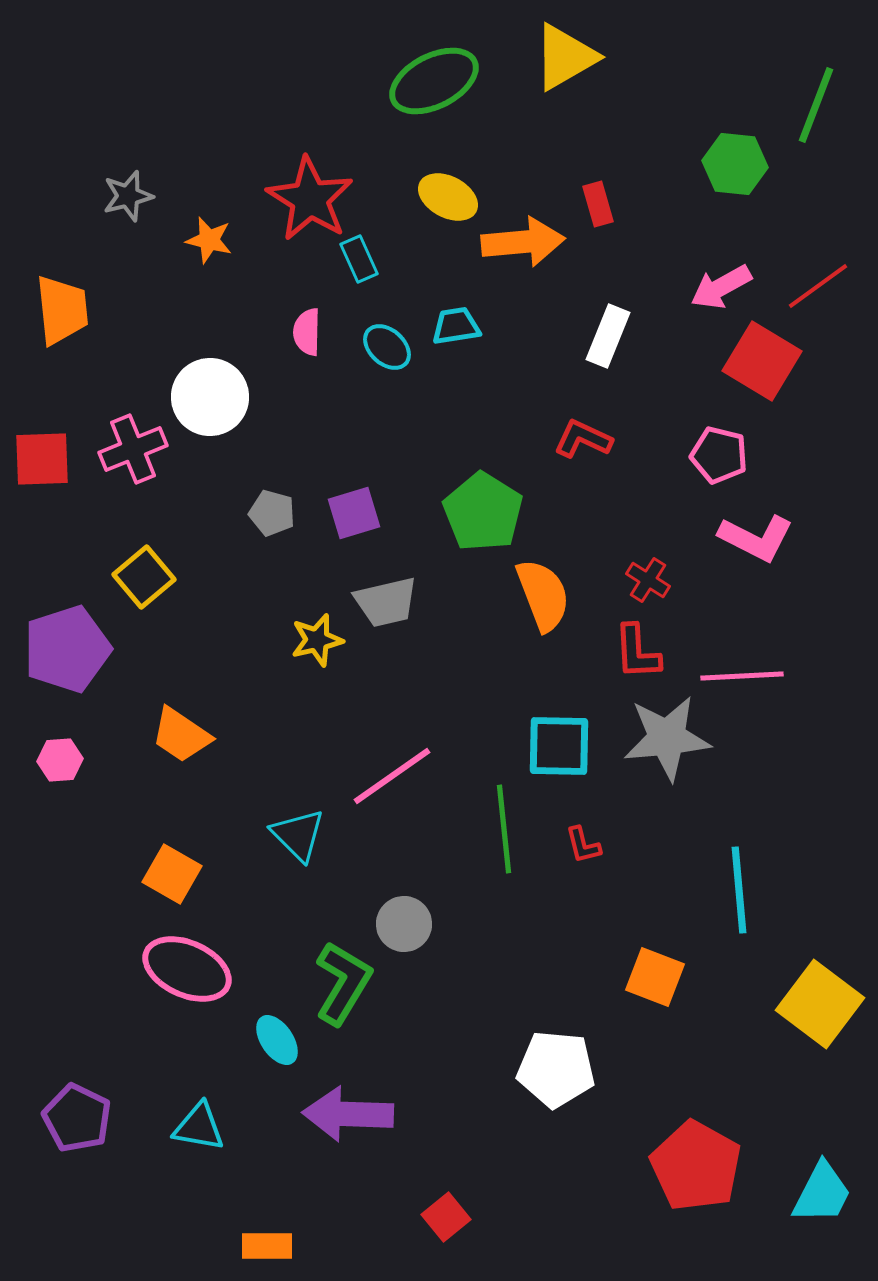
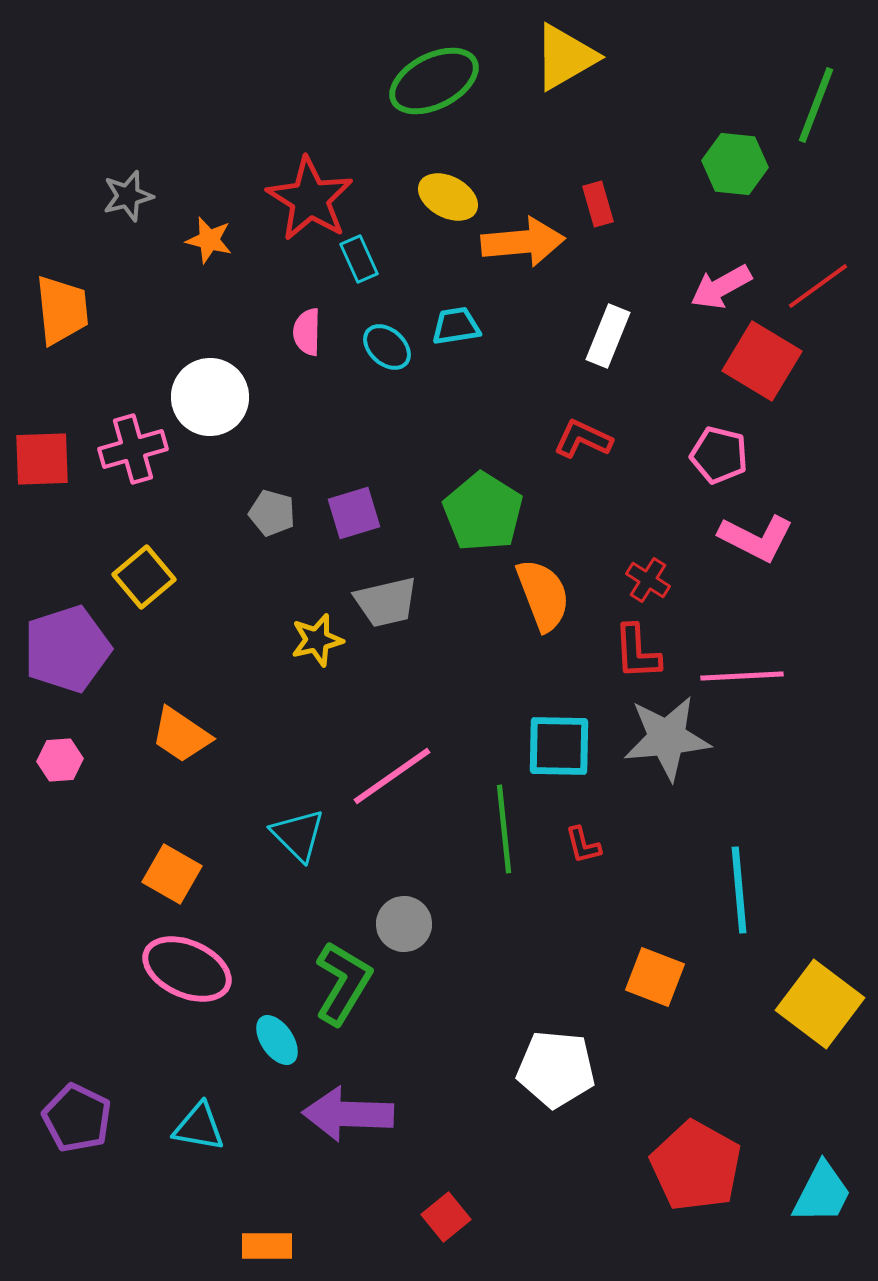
pink cross at (133, 449): rotated 6 degrees clockwise
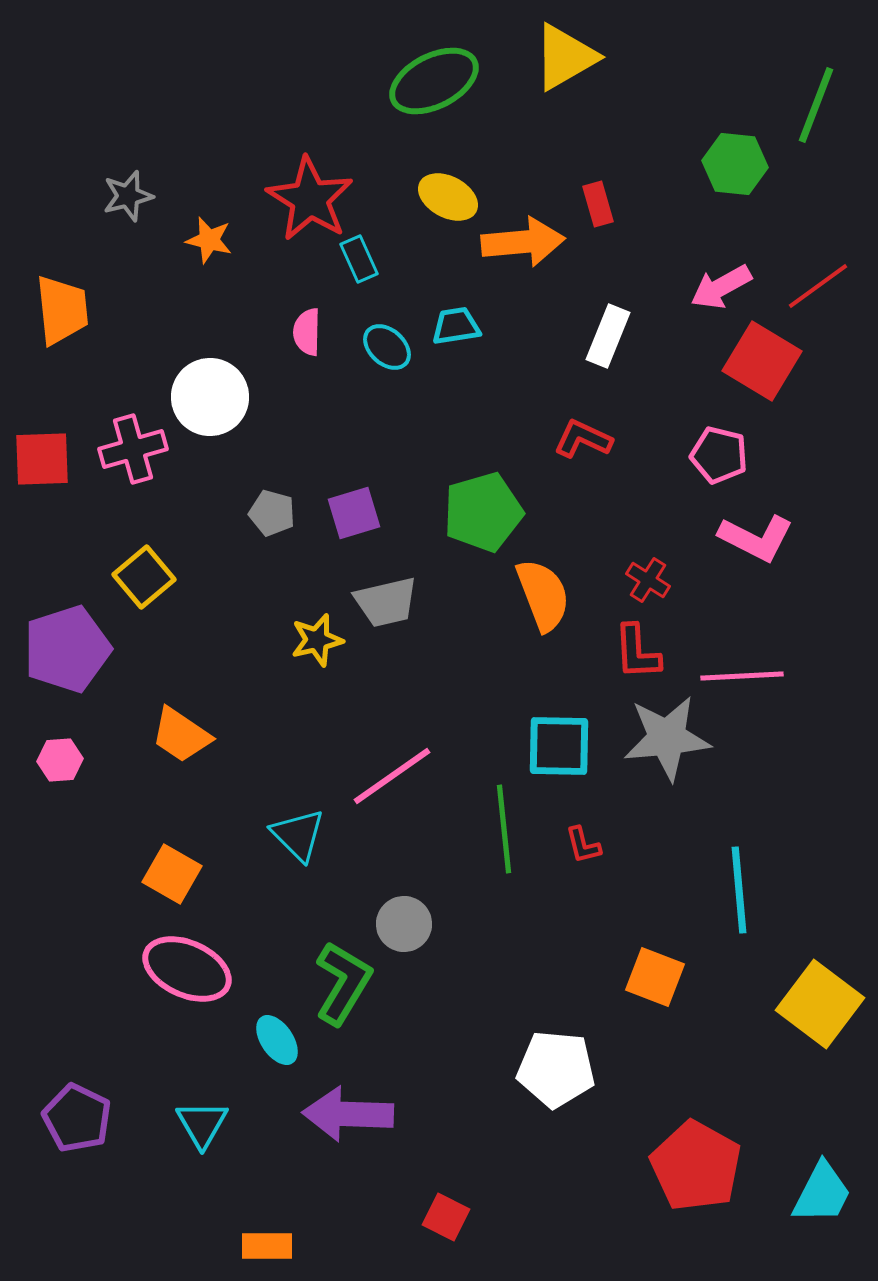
green pentagon at (483, 512): rotated 24 degrees clockwise
cyan triangle at (199, 1127): moved 3 px right, 3 px up; rotated 50 degrees clockwise
red square at (446, 1217): rotated 24 degrees counterclockwise
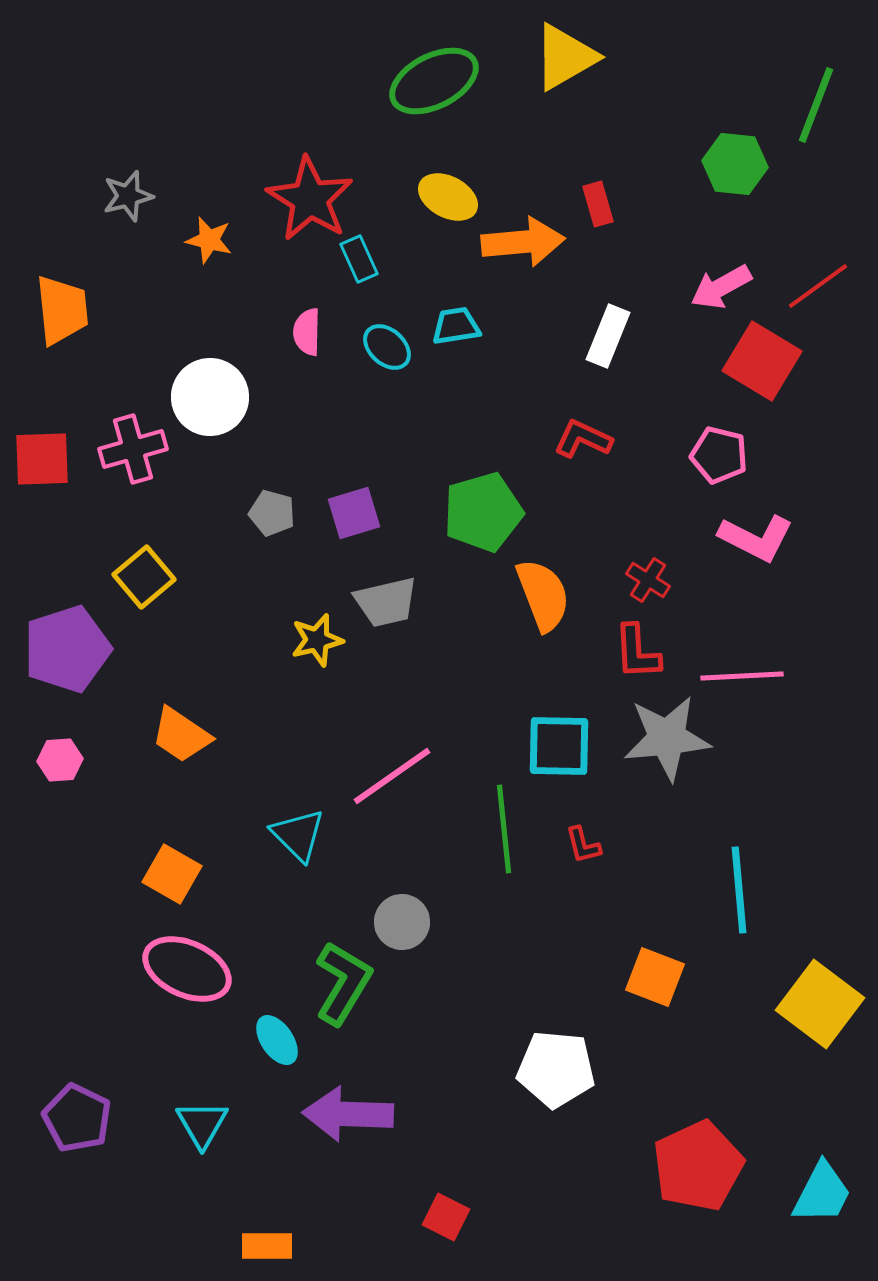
gray circle at (404, 924): moved 2 px left, 2 px up
red pentagon at (696, 1166): moved 2 px right; rotated 18 degrees clockwise
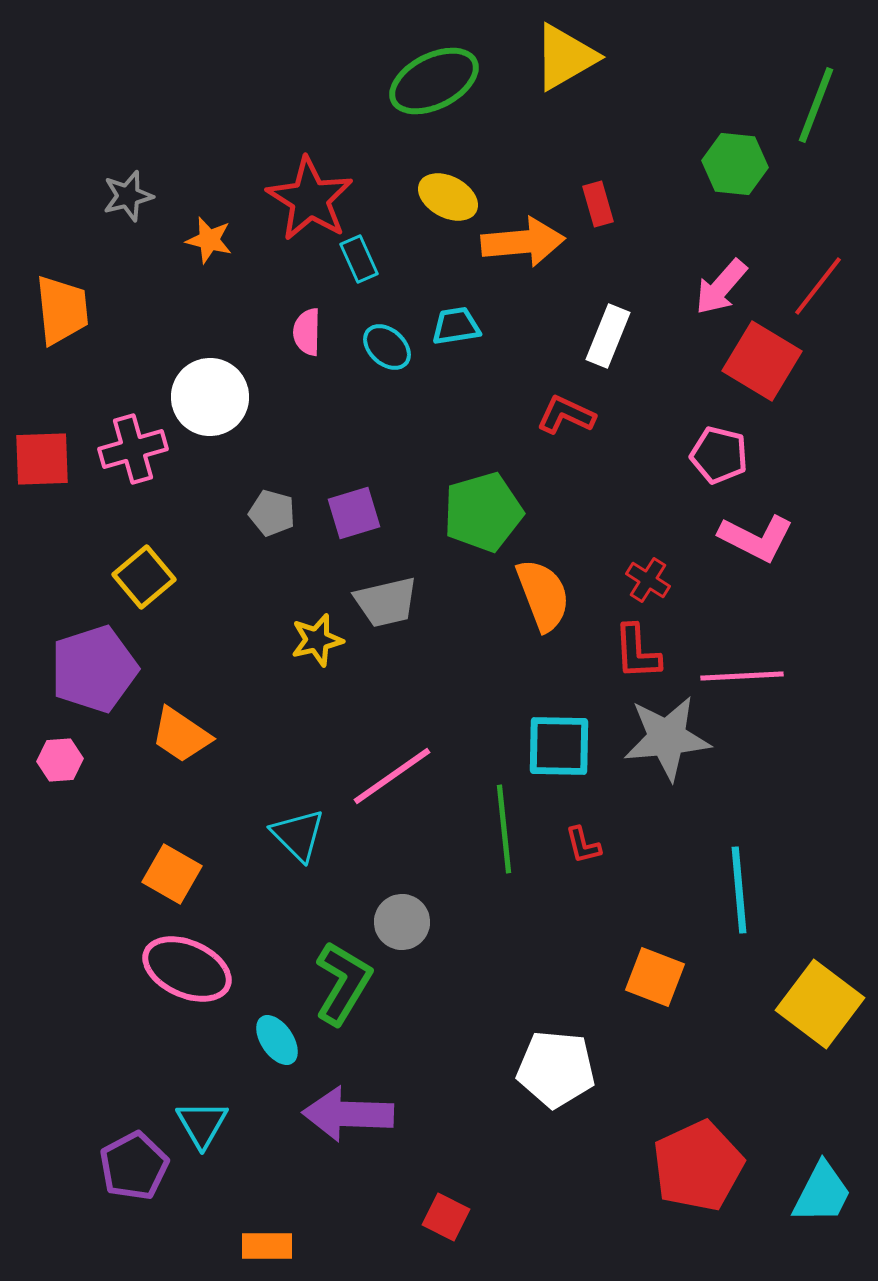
red line at (818, 286): rotated 16 degrees counterclockwise
pink arrow at (721, 287): rotated 20 degrees counterclockwise
red L-shape at (583, 439): moved 17 px left, 24 px up
purple pentagon at (67, 649): moved 27 px right, 20 px down
purple pentagon at (77, 1118): moved 57 px right, 48 px down; rotated 18 degrees clockwise
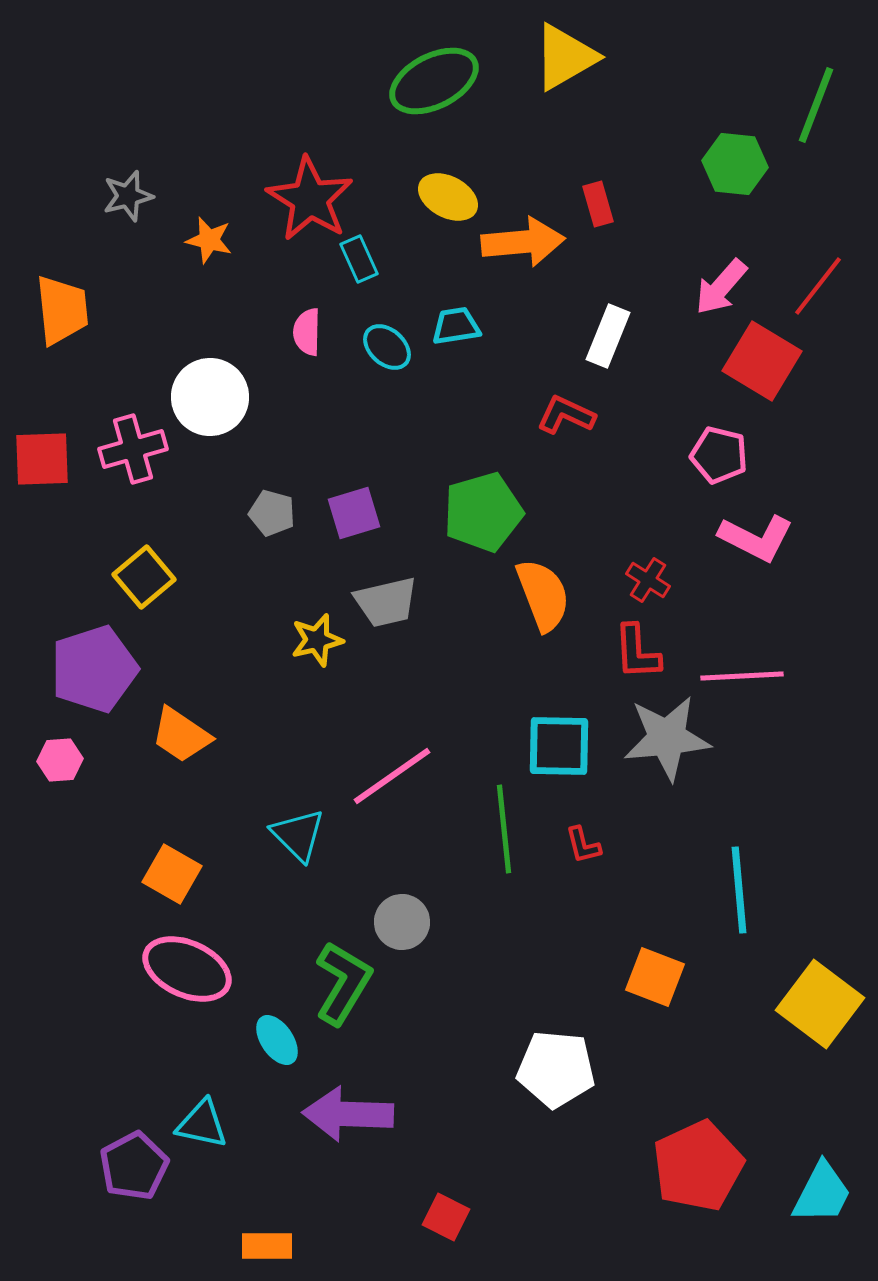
cyan triangle at (202, 1124): rotated 48 degrees counterclockwise
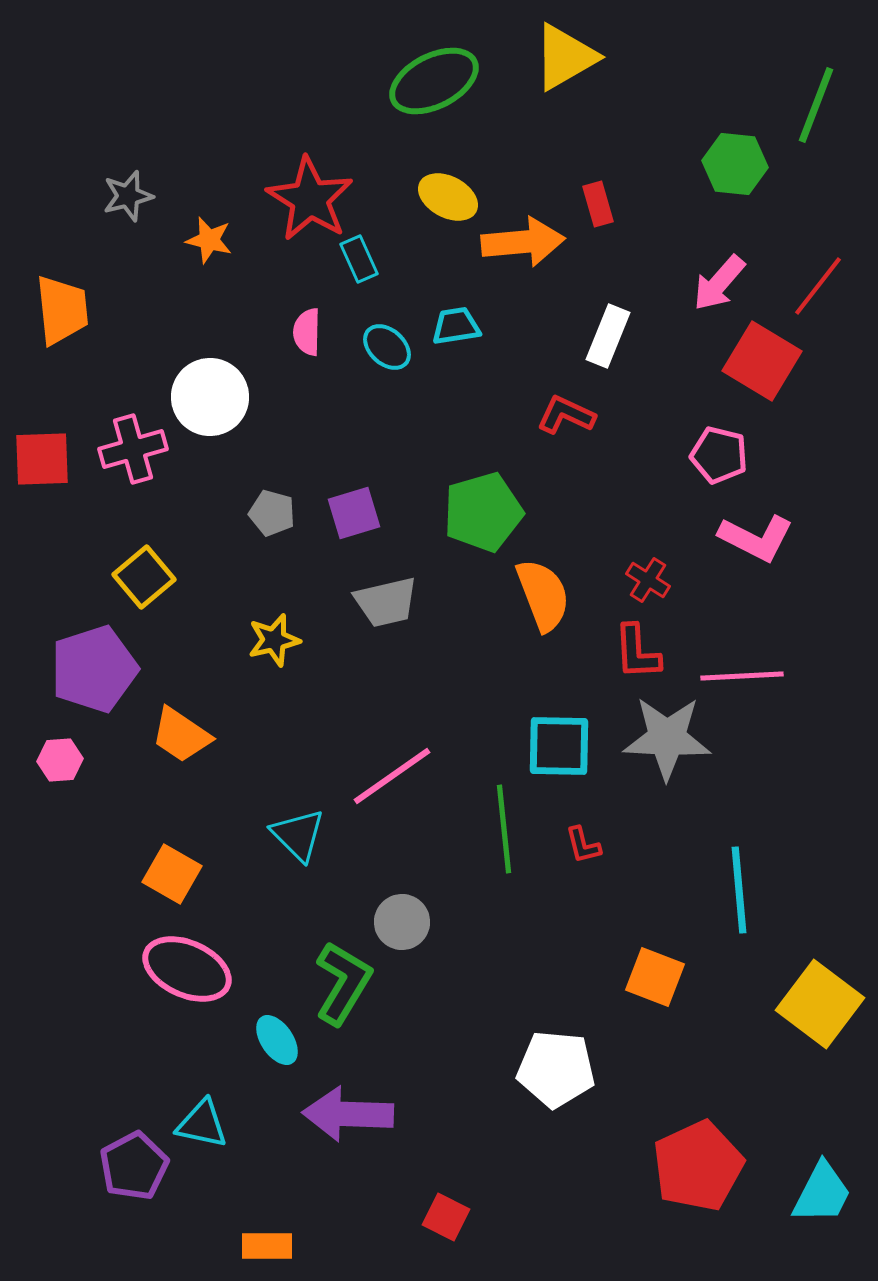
pink arrow at (721, 287): moved 2 px left, 4 px up
yellow star at (317, 640): moved 43 px left
gray star at (667, 738): rotated 8 degrees clockwise
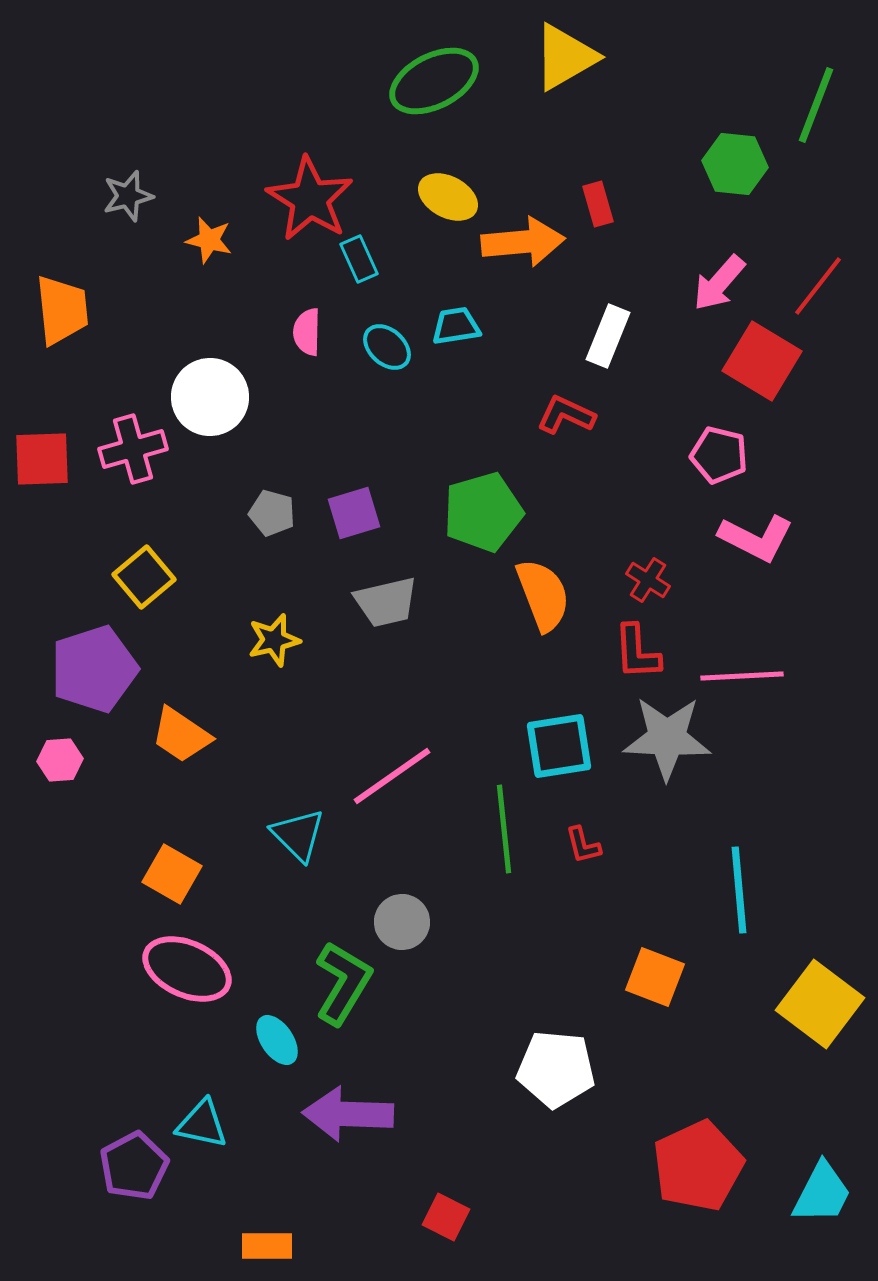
cyan square at (559, 746): rotated 10 degrees counterclockwise
